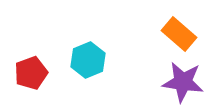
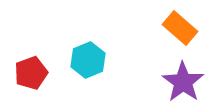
orange rectangle: moved 1 px right, 6 px up
purple star: rotated 27 degrees clockwise
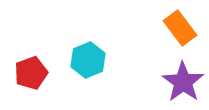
orange rectangle: rotated 12 degrees clockwise
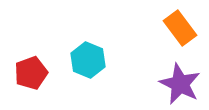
cyan hexagon: rotated 16 degrees counterclockwise
purple star: moved 3 px left, 2 px down; rotated 9 degrees counterclockwise
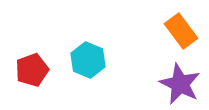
orange rectangle: moved 1 px right, 3 px down
red pentagon: moved 1 px right, 3 px up
